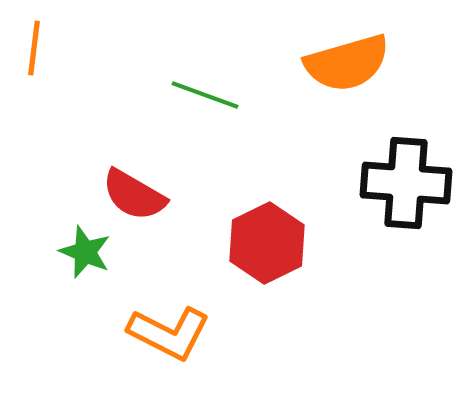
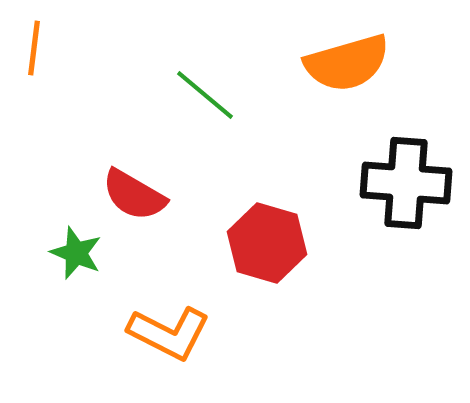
green line: rotated 20 degrees clockwise
red hexagon: rotated 18 degrees counterclockwise
green star: moved 9 px left, 1 px down
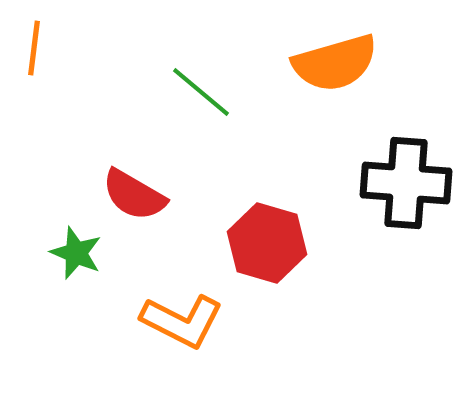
orange semicircle: moved 12 px left
green line: moved 4 px left, 3 px up
orange L-shape: moved 13 px right, 12 px up
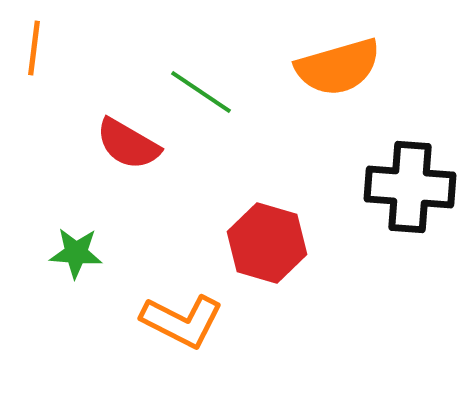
orange semicircle: moved 3 px right, 4 px down
green line: rotated 6 degrees counterclockwise
black cross: moved 4 px right, 4 px down
red semicircle: moved 6 px left, 51 px up
green star: rotated 18 degrees counterclockwise
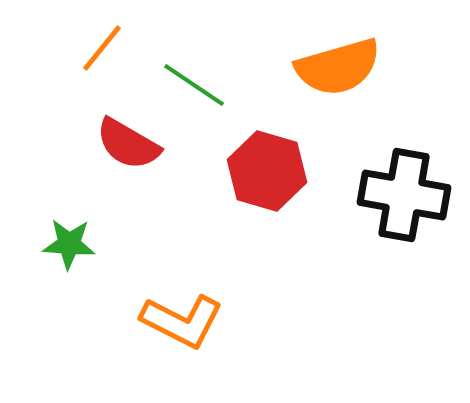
orange line: moved 68 px right; rotated 32 degrees clockwise
green line: moved 7 px left, 7 px up
black cross: moved 6 px left, 8 px down; rotated 6 degrees clockwise
red hexagon: moved 72 px up
green star: moved 7 px left, 9 px up
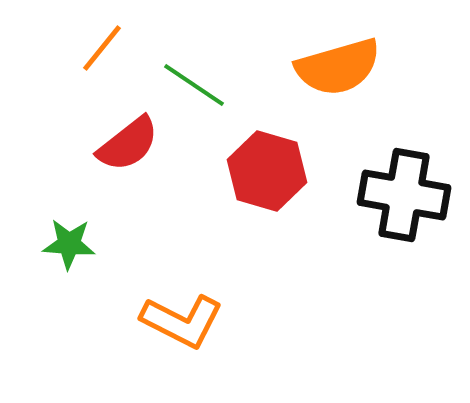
red semicircle: rotated 68 degrees counterclockwise
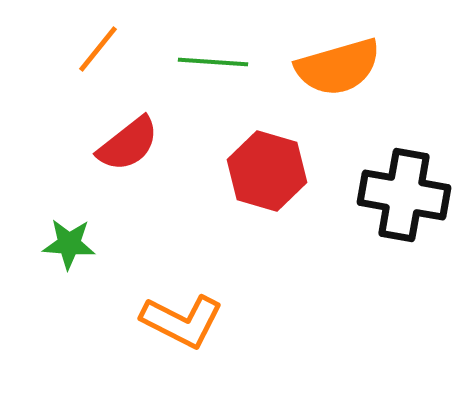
orange line: moved 4 px left, 1 px down
green line: moved 19 px right, 23 px up; rotated 30 degrees counterclockwise
